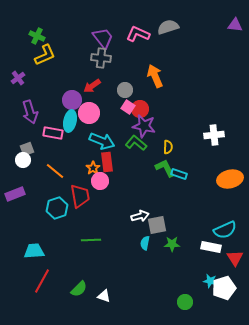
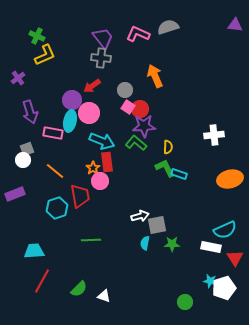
purple star at (144, 126): rotated 15 degrees counterclockwise
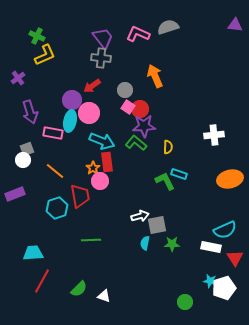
green L-shape at (165, 168): moved 13 px down
cyan trapezoid at (34, 251): moved 1 px left, 2 px down
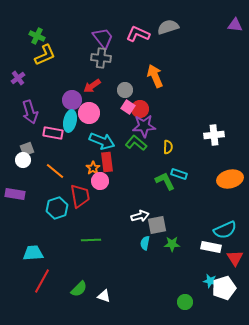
purple rectangle at (15, 194): rotated 30 degrees clockwise
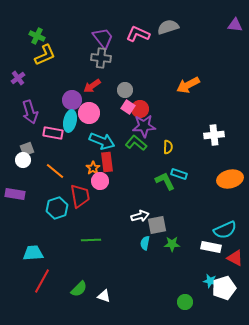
orange arrow at (155, 76): moved 33 px right, 9 px down; rotated 95 degrees counterclockwise
red triangle at (235, 258): rotated 30 degrees counterclockwise
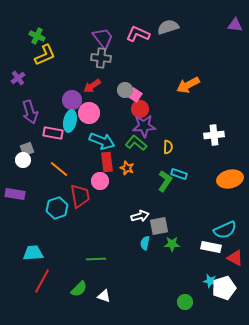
pink square at (128, 107): moved 7 px right, 12 px up
orange star at (93, 168): moved 34 px right; rotated 16 degrees counterclockwise
orange line at (55, 171): moved 4 px right, 2 px up
green L-shape at (165, 181): rotated 60 degrees clockwise
gray square at (157, 225): moved 2 px right, 1 px down
green line at (91, 240): moved 5 px right, 19 px down
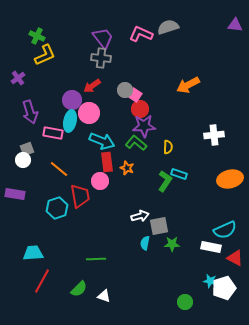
pink L-shape at (138, 34): moved 3 px right
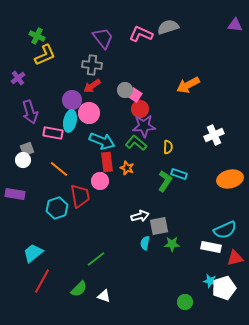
gray cross at (101, 58): moved 9 px left, 7 px down
white cross at (214, 135): rotated 18 degrees counterclockwise
cyan trapezoid at (33, 253): rotated 35 degrees counterclockwise
red triangle at (235, 258): rotated 42 degrees counterclockwise
green line at (96, 259): rotated 36 degrees counterclockwise
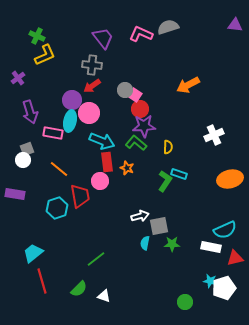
red line at (42, 281): rotated 45 degrees counterclockwise
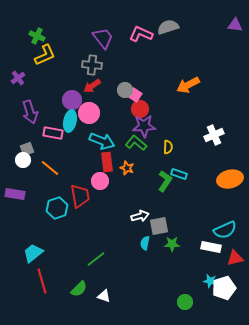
orange line at (59, 169): moved 9 px left, 1 px up
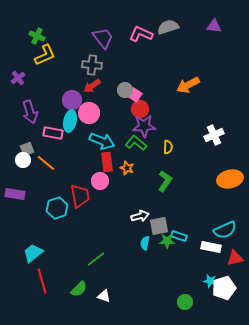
purple triangle at (235, 25): moved 21 px left, 1 px down
orange line at (50, 168): moved 4 px left, 5 px up
cyan rectangle at (179, 174): moved 62 px down
green star at (172, 244): moved 5 px left, 3 px up
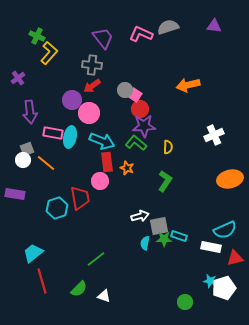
yellow L-shape at (45, 55): moved 4 px right, 2 px up; rotated 25 degrees counterclockwise
orange arrow at (188, 85): rotated 15 degrees clockwise
purple arrow at (30, 112): rotated 10 degrees clockwise
cyan ellipse at (70, 121): moved 16 px down
red trapezoid at (80, 196): moved 2 px down
green star at (167, 241): moved 3 px left, 2 px up
